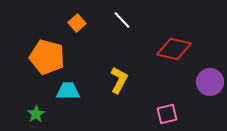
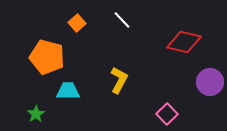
red diamond: moved 10 px right, 7 px up
pink square: rotated 30 degrees counterclockwise
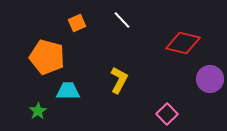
orange square: rotated 18 degrees clockwise
red diamond: moved 1 px left, 1 px down
purple circle: moved 3 px up
green star: moved 2 px right, 3 px up
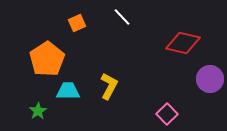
white line: moved 3 px up
orange pentagon: moved 2 px down; rotated 24 degrees clockwise
yellow L-shape: moved 10 px left, 6 px down
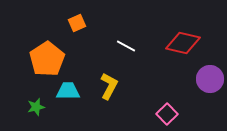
white line: moved 4 px right, 29 px down; rotated 18 degrees counterclockwise
green star: moved 2 px left, 4 px up; rotated 18 degrees clockwise
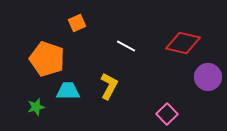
orange pentagon: rotated 20 degrees counterclockwise
purple circle: moved 2 px left, 2 px up
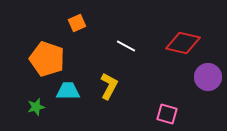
pink square: rotated 30 degrees counterclockwise
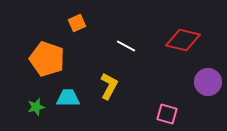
red diamond: moved 3 px up
purple circle: moved 5 px down
cyan trapezoid: moved 7 px down
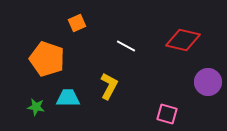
green star: rotated 24 degrees clockwise
